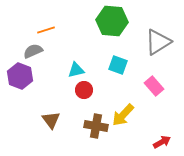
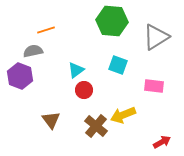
gray triangle: moved 2 px left, 5 px up
gray semicircle: rotated 12 degrees clockwise
cyan triangle: rotated 24 degrees counterclockwise
pink rectangle: rotated 42 degrees counterclockwise
yellow arrow: rotated 25 degrees clockwise
brown cross: rotated 30 degrees clockwise
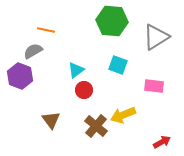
orange line: rotated 30 degrees clockwise
gray semicircle: rotated 18 degrees counterclockwise
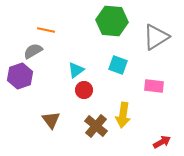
purple hexagon: rotated 20 degrees clockwise
yellow arrow: rotated 60 degrees counterclockwise
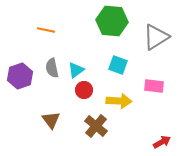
gray semicircle: moved 19 px right, 17 px down; rotated 72 degrees counterclockwise
yellow arrow: moved 4 px left, 14 px up; rotated 95 degrees counterclockwise
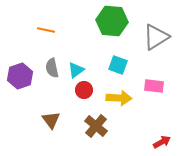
yellow arrow: moved 3 px up
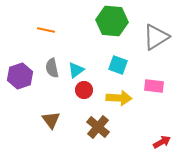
brown cross: moved 2 px right, 1 px down
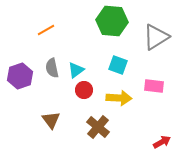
orange line: rotated 42 degrees counterclockwise
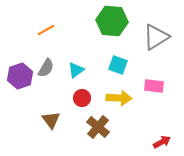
gray semicircle: moved 6 px left; rotated 138 degrees counterclockwise
red circle: moved 2 px left, 8 px down
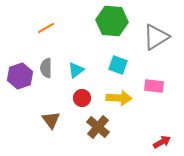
orange line: moved 2 px up
gray semicircle: rotated 150 degrees clockwise
